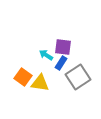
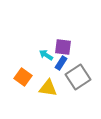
yellow triangle: moved 8 px right, 5 px down
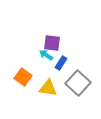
purple square: moved 11 px left, 4 px up
gray square: moved 6 px down; rotated 15 degrees counterclockwise
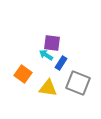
orange square: moved 3 px up
gray square: rotated 20 degrees counterclockwise
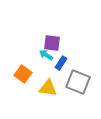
gray square: moved 1 px up
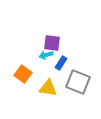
cyan arrow: rotated 48 degrees counterclockwise
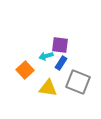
purple square: moved 8 px right, 2 px down
cyan arrow: moved 1 px down
orange square: moved 2 px right, 4 px up; rotated 12 degrees clockwise
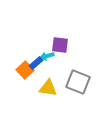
cyan arrow: moved 1 px right
blue rectangle: moved 25 px left; rotated 16 degrees clockwise
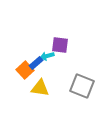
gray square: moved 4 px right, 4 px down
yellow triangle: moved 8 px left
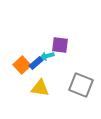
orange square: moved 3 px left, 5 px up
gray square: moved 1 px left, 1 px up
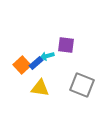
purple square: moved 6 px right
gray square: moved 1 px right
